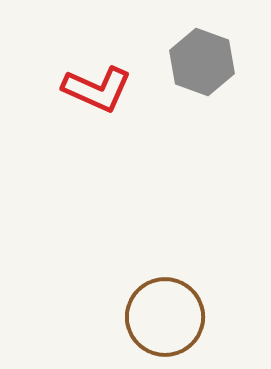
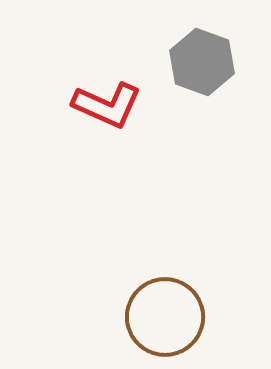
red L-shape: moved 10 px right, 16 px down
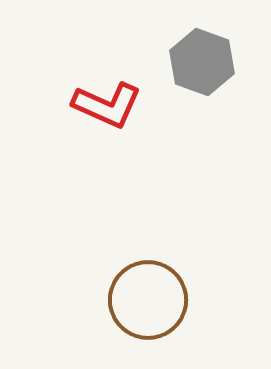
brown circle: moved 17 px left, 17 px up
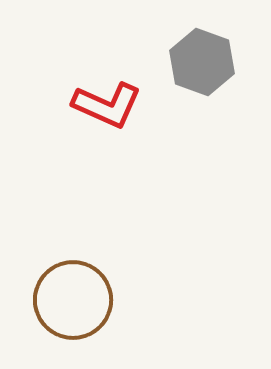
brown circle: moved 75 px left
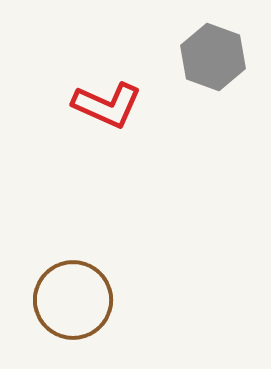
gray hexagon: moved 11 px right, 5 px up
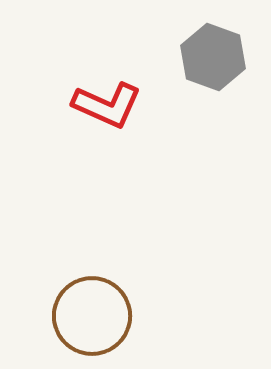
brown circle: moved 19 px right, 16 px down
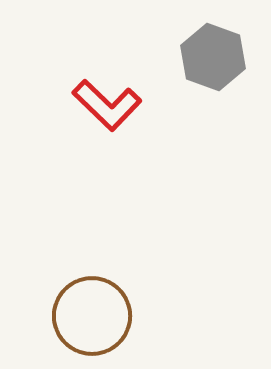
red L-shape: rotated 20 degrees clockwise
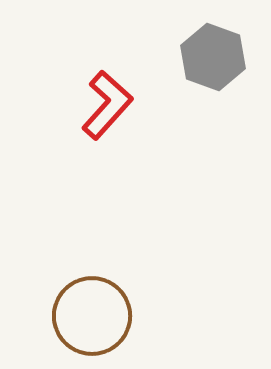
red L-shape: rotated 92 degrees counterclockwise
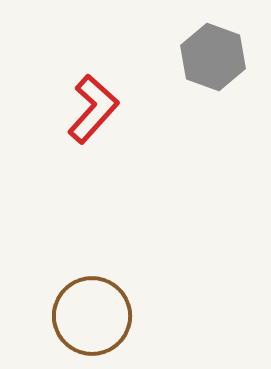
red L-shape: moved 14 px left, 4 px down
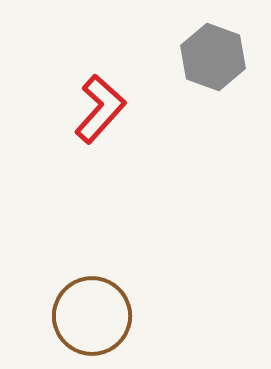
red L-shape: moved 7 px right
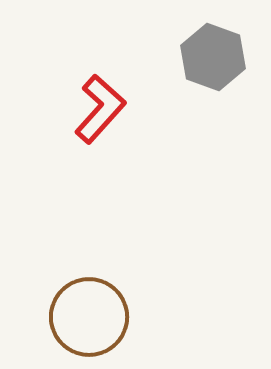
brown circle: moved 3 px left, 1 px down
